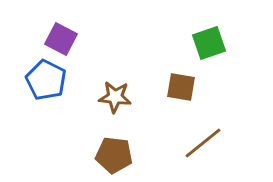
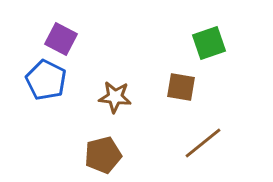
brown pentagon: moved 11 px left; rotated 21 degrees counterclockwise
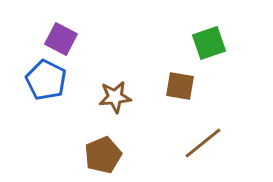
brown square: moved 1 px left, 1 px up
brown star: rotated 12 degrees counterclockwise
brown pentagon: rotated 9 degrees counterclockwise
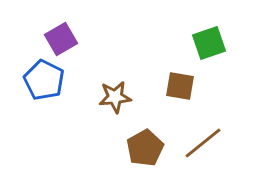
purple square: rotated 32 degrees clockwise
blue pentagon: moved 2 px left
brown pentagon: moved 42 px right, 7 px up; rotated 6 degrees counterclockwise
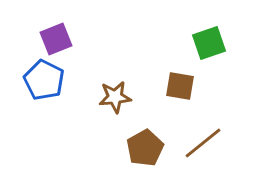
purple square: moved 5 px left; rotated 8 degrees clockwise
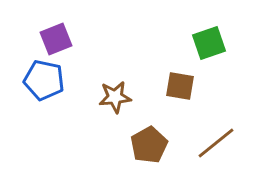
blue pentagon: rotated 15 degrees counterclockwise
brown line: moved 13 px right
brown pentagon: moved 4 px right, 3 px up
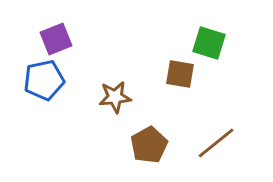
green square: rotated 36 degrees clockwise
blue pentagon: rotated 24 degrees counterclockwise
brown square: moved 12 px up
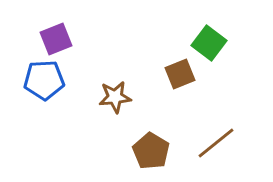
green square: rotated 20 degrees clockwise
brown square: rotated 32 degrees counterclockwise
blue pentagon: rotated 9 degrees clockwise
brown pentagon: moved 2 px right, 6 px down; rotated 12 degrees counterclockwise
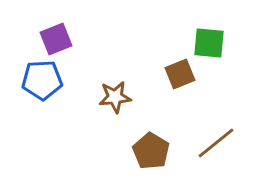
green square: rotated 32 degrees counterclockwise
blue pentagon: moved 2 px left
